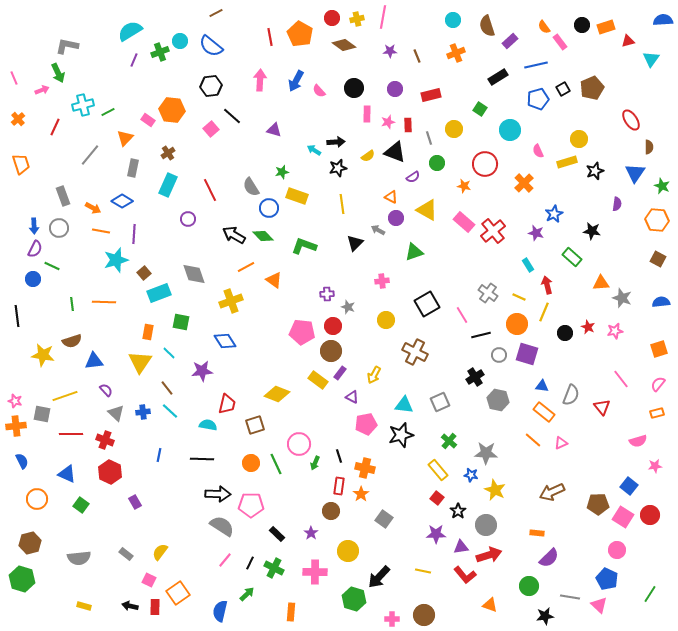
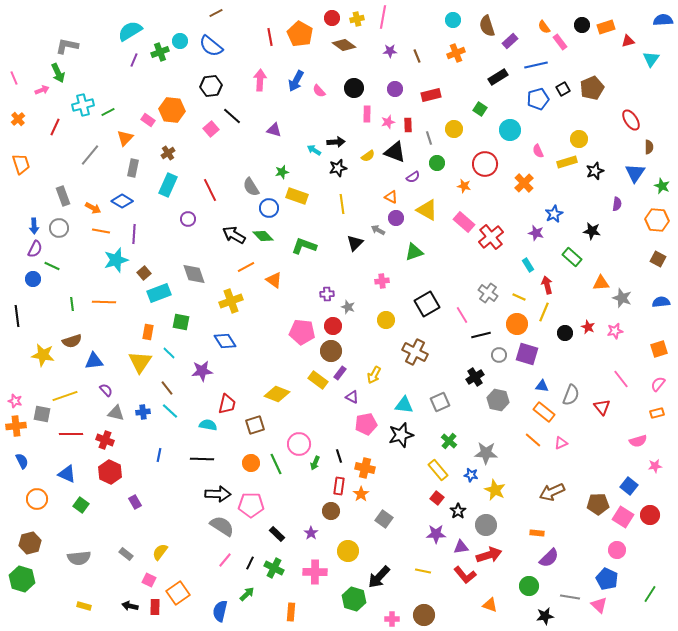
red cross at (493, 231): moved 2 px left, 6 px down
gray triangle at (116, 413): rotated 30 degrees counterclockwise
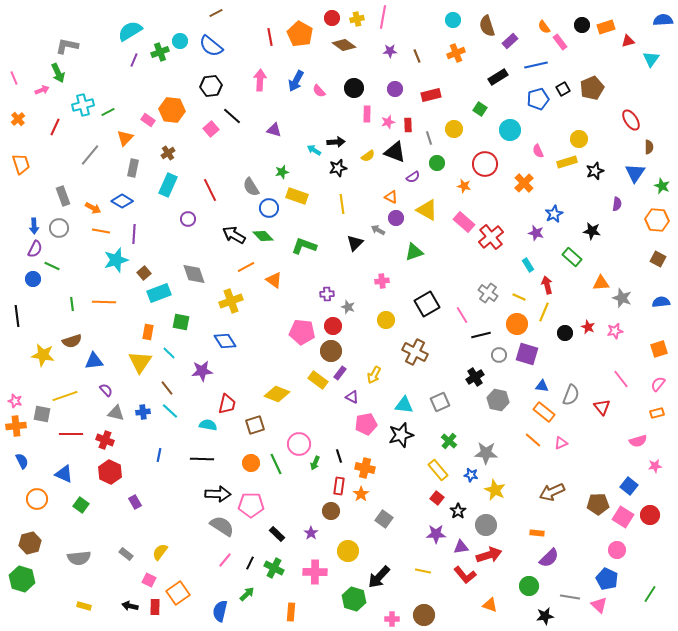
blue triangle at (67, 474): moved 3 px left
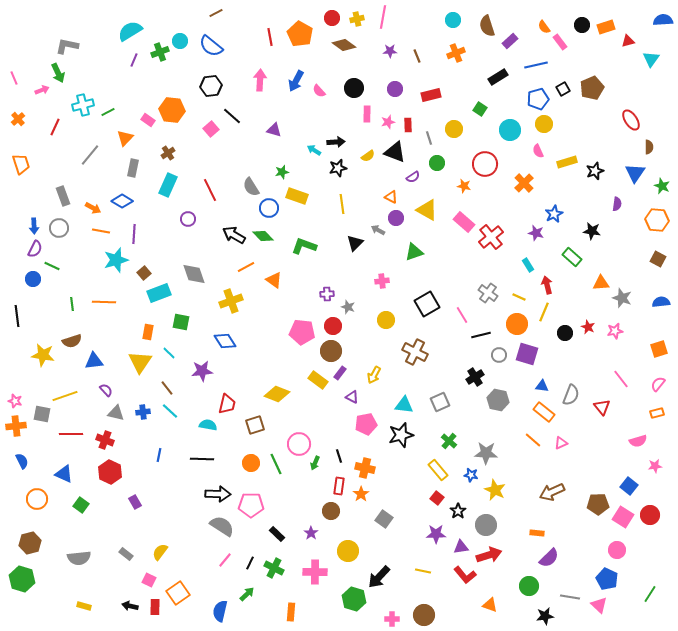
yellow circle at (579, 139): moved 35 px left, 15 px up
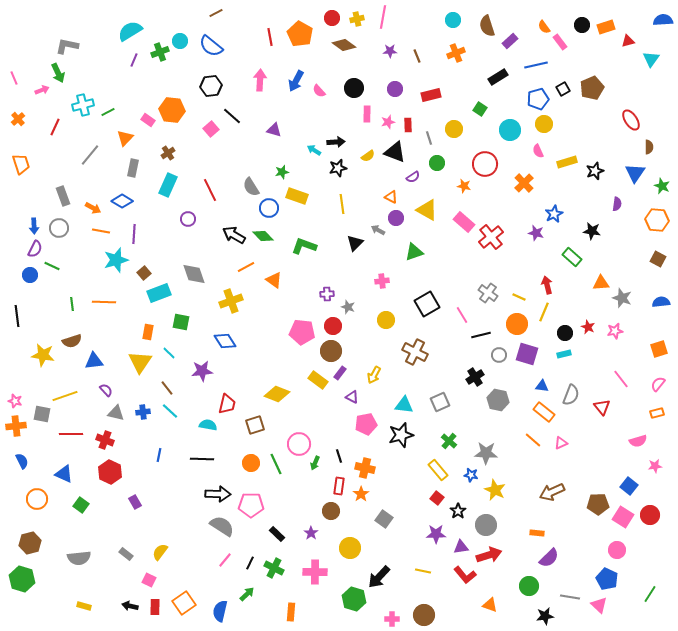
cyan rectangle at (528, 265): moved 36 px right, 89 px down; rotated 72 degrees counterclockwise
blue circle at (33, 279): moved 3 px left, 4 px up
yellow circle at (348, 551): moved 2 px right, 3 px up
orange square at (178, 593): moved 6 px right, 10 px down
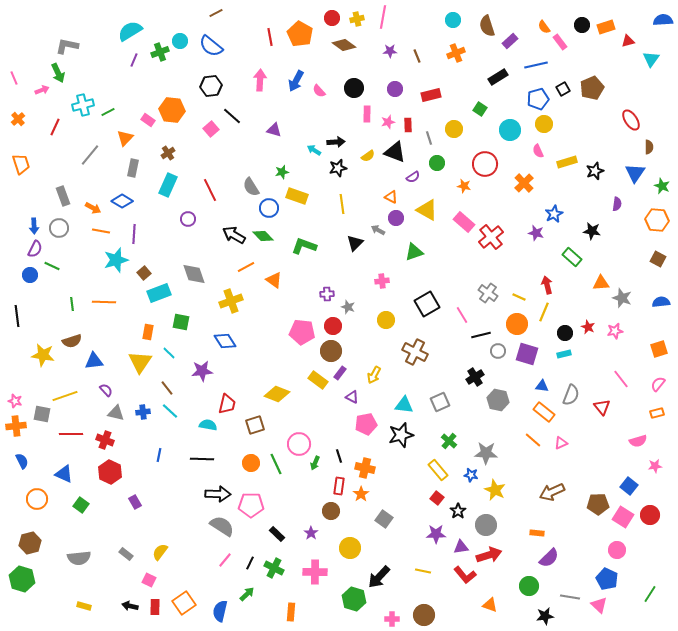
gray circle at (499, 355): moved 1 px left, 4 px up
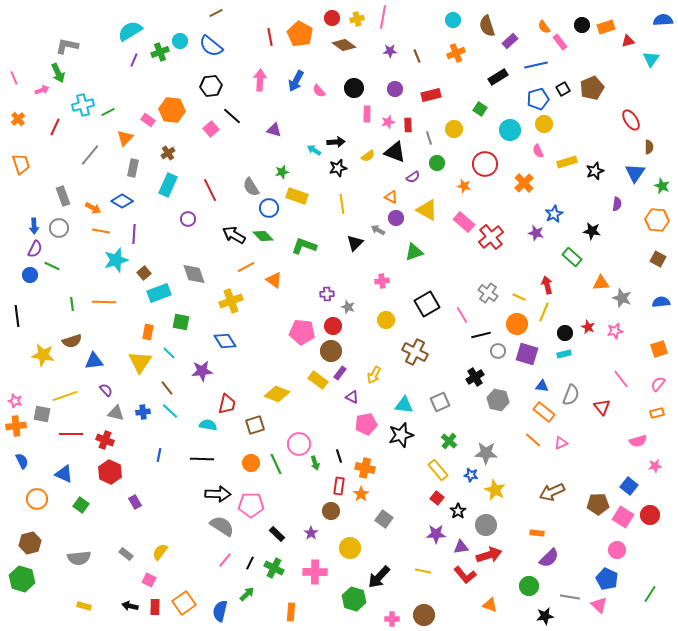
green arrow at (315, 463): rotated 40 degrees counterclockwise
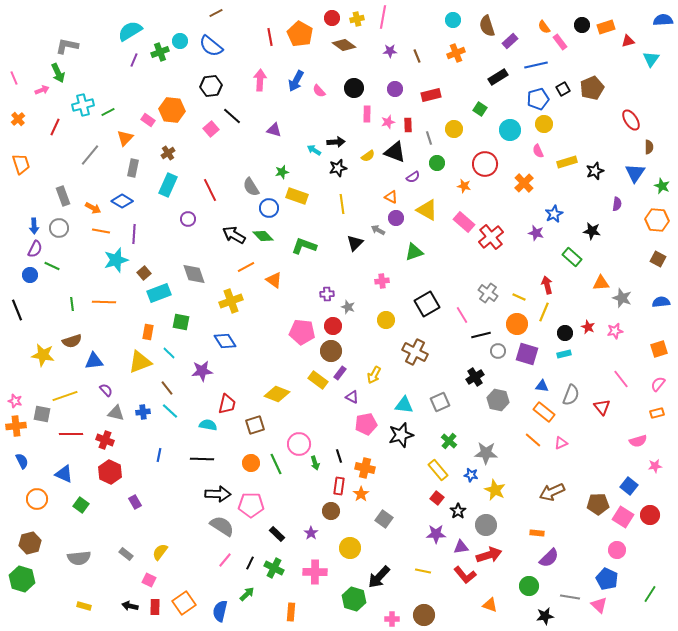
black line at (17, 316): moved 6 px up; rotated 15 degrees counterclockwise
yellow triangle at (140, 362): rotated 35 degrees clockwise
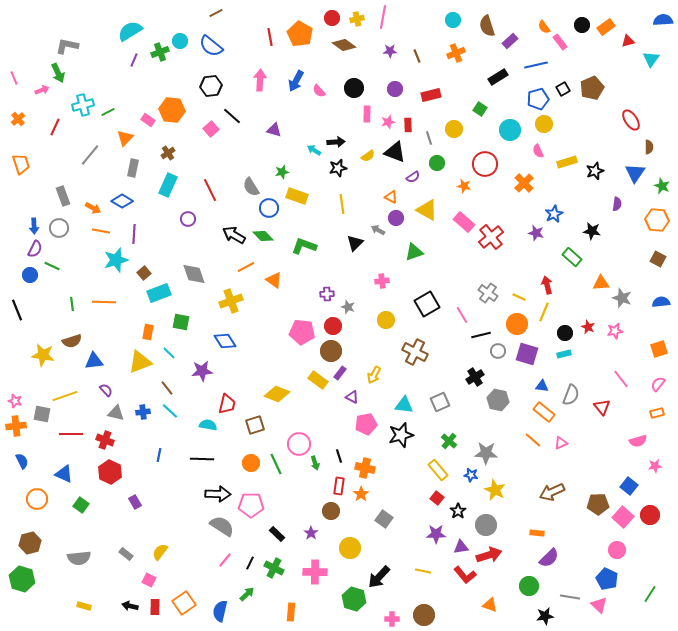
orange rectangle at (606, 27): rotated 18 degrees counterclockwise
pink square at (623, 517): rotated 10 degrees clockwise
